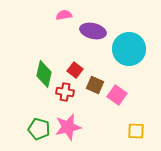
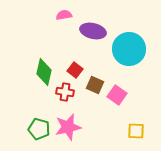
green diamond: moved 2 px up
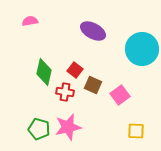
pink semicircle: moved 34 px left, 6 px down
purple ellipse: rotated 15 degrees clockwise
cyan circle: moved 13 px right
brown square: moved 2 px left
pink square: moved 3 px right; rotated 18 degrees clockwise
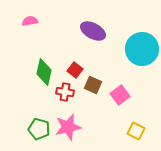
yellow square: rotated 24 degrees clockwise
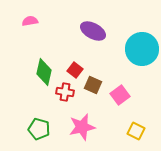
pink star: moved 14 px right
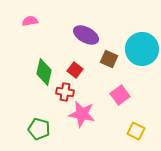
purple ellipse: moved 7 px left, 4 px down
brown square: moved 16 px right, 26 px up
pink star: moved 13 px up; rotated 24 degrees clockwise
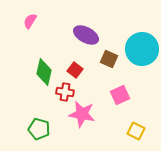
pink semicircle: rotated 49 degrees counterclockwise
pink square: rotated 12 degrees clockwise
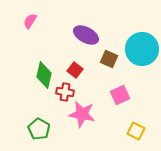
green diamond: moved 3 px down
green pentagon: rotated 15 degrees clockwise
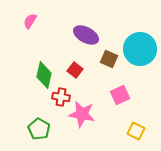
cyan circle: moved 2 px left
red cross: moved 4 px left, 5 px down
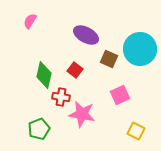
green pentagon: rotated 20 degrees clockwise
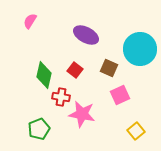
brown square: moved 9 px down
yellow square: rotated 24 degrees clockwise
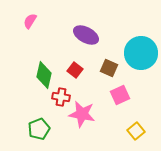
cyan circle: moved 1 px right, 4 px down
